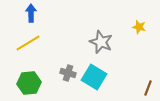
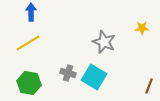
blue arrow: moved 1 px up
yellow star: moved 3 px right, 1 px down; rotated 16 degrees counterclockwise
gray star: moved 3 px right
green hexagon: rotated 15 degrees clockwise
brown line: moved 1 px right, 2 px up
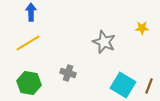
cyan square: moved 29 px right, 8 px down
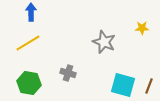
cyan square: rotated 15 degrees counterclockwise
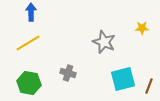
cyan square: moved 6 px up; rotated 30 degrees counterclockwise
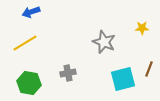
blue arrow: rotated 108 degrees counterclockwise
yellow line: moved 3 px left
gray cross: rotated 28 degrees counterclockwise
brown line: moved 17 px up
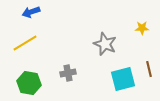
gray star: moved 1 px right, 2 px down
brown line: rotated 35 degrees counterclockwise
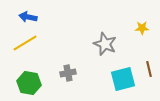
blue arrow: moved 3 px left, 5 px down; rotated 30 degrees clockwise
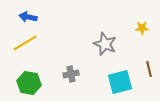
gray cross: moved 3 px right, 1 px down
cyan square: moved 3 px left, 3 px down
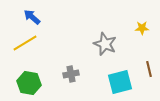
blue arrow: moved 4 px right; rotated 30 degrees clockwise
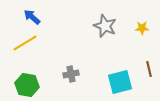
gray star: moved 18 px up
green hexagon: moved 2 px left, 2 px down
